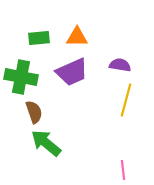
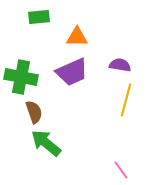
green rectangle: moved 21 px up
pink line: moved 2 px left; rotated 30 degrees counterclockwise
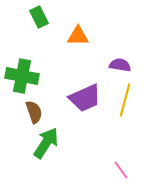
green rectangle: rotated 70 degrees clockwise
orange triangle: moved 1 px right, 1 px up
purple trapezoid: moved 13 px right, 26 px down
green cross: moved 1 px right, 1 px up
yellow line: moved 1 px left
green arrow: rotated 84 degrees clockwise
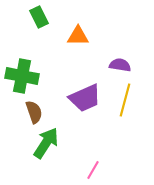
pink line: moved 28 px left; rotated 66 degrees clockwise
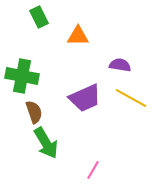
yellow line: moved 6 px right, 2 px up; rotated 76 degrees counterclockwise
green arrow: rotated 116 degrees clockwise
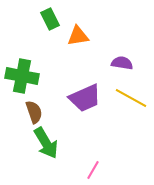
green rectangle: moved 11 px right, 2 px down
orange triangle: rotated 10 degrees counterclockwise
purple semicircle: moved 2 px right, 2 px up
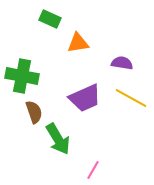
green rectangle: rotated 40 degrees counterclockwise
orange triangle: moved 7 px down
green arrow: moved 12 px right, 4 px up
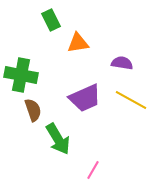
green rectangle: moved 1 px right, 1 px down; rotated 40 degrees clockwise
green cross: moved 1 px left, 1 px up
yellow line: moved 2 px down
brown semicircle: moved 1 px left, 2 px up
